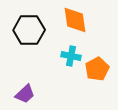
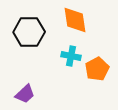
black hexagon: moved 2 px down
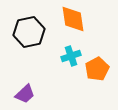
orange diamond: moved 2 px left, 1 px up
black hexagon: rotated 12 degrees counterclockwise
cyan cross: rotated 30 degrees counterclockwise
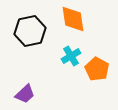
black hexagon: moved 1 px right, 1 px up
cyan cross: rotated 12 degrees counterclockwise
orange pentagon: rotated 15 degrees counterclockwise
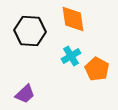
black hexagon: rotated 16 degrees clockwise
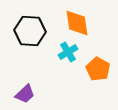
orange diamond: moved 4 px right, 4 px down
cyan cross: moved 3 px left, 4 px up
orange pentagon: moved 1 px right
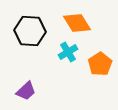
orange diamond: rotated 24 degrees counterclockwise
orange pentagon: moved 2 px right, 5 px up; rotated 10 degrees clockwise
purple trapezoid: moved 1 px right, 3 px up
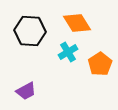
purple trapezoid: rotated 15 degrees clockwise
